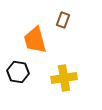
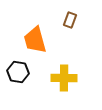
brown rectangle: moved 7 px right
yellow cross: rotated 10 degrees clockwise
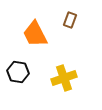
orange trapezoid: moved 6 px up; rotated 12 degrees counterclockwise
yellow cross: rotated 20 degrees counterclockwise
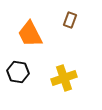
orange trapezoid: moved 5 px left
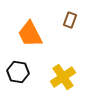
yellow cross: moved 1 px left, 1 px up; rotated 15 degrees counterclockwise
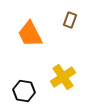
black hexagon: moved 6 px right, 19 px down
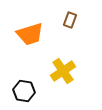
orange trapezoid: rotated 80 degrees counterclockwise
yellow cross: moved 6 px up
